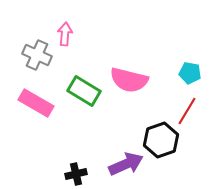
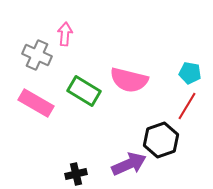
red line: moved 5 px up
purple arrow: moved 3 px right
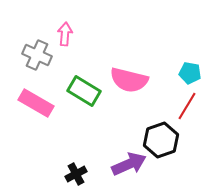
black cross: rotated 15 degrees counterclockwise
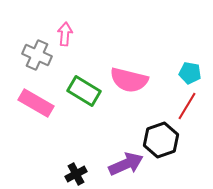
purple arrow: moved 3 px left
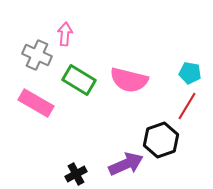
green rectangle: moved 5 px left, 11 px up
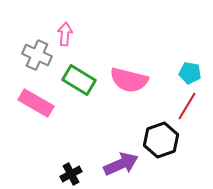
purple arrow: moved 5 px left
black cross: moved 5 px left
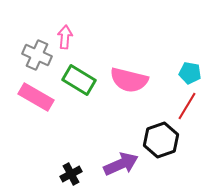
pink arrow: moved 3 px down
pink rectangle: moved 6 px up
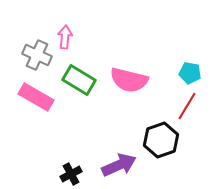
purple arrow: moved 2 px left, 1 px down
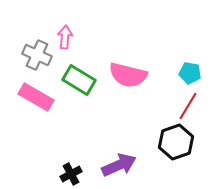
pink semicircle: moved 1 px left, 5 px up
red line: moved 1 px right
black hexagon: moved 15 px right, 2 px down
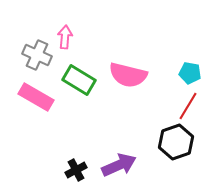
black cross: moved 5 px right, 4 px up
